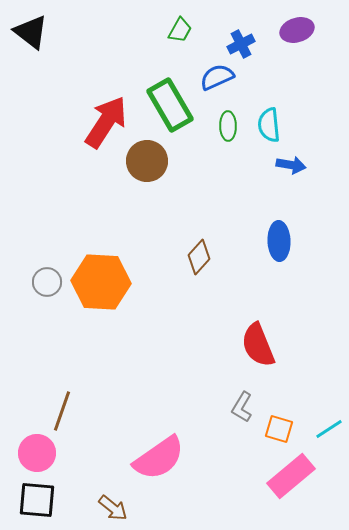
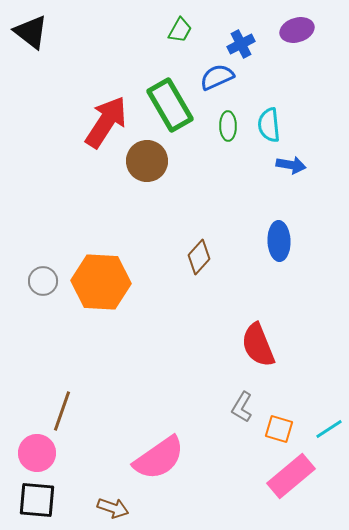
gray circle: moved 4 px left, 1 px up
brown arrow: rotated 20 degrees counterclockwise
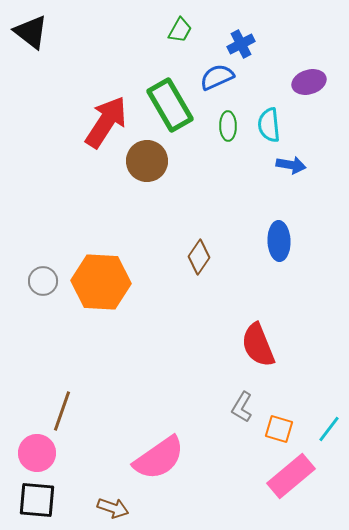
purple ellipse: moved 12 px right, 52 px down
brown diamond: rotated 8 degrees counterclockwise
cyan line: rotated 20 degrees counterclockwise
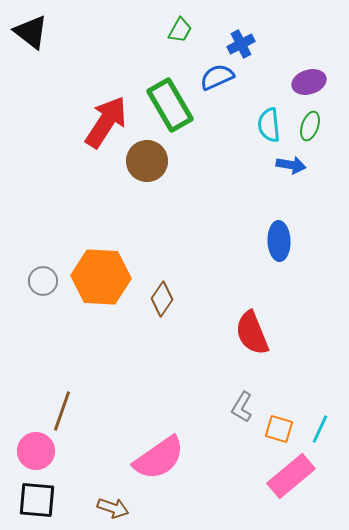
green ellipse: moved 82 px right; rotated 20 degrees clockwise
brown diamond: moved 37 px left, 42 px down
orange hexagon: moved 5 px up
red semicircle: moved 6 px left, 12 px up
cyan line: moved 9 px left; rotated 12 degrees counterclockwise
pink circle: moved 1 px left, 2 px up
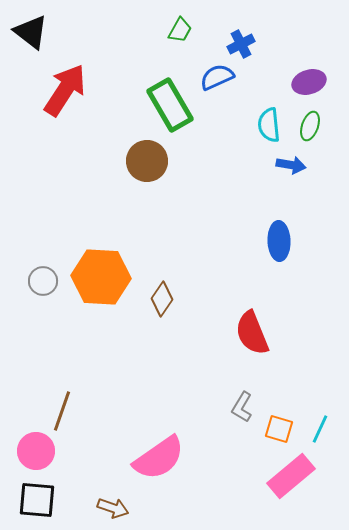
red arrow: moved 41 px left, 32 px up
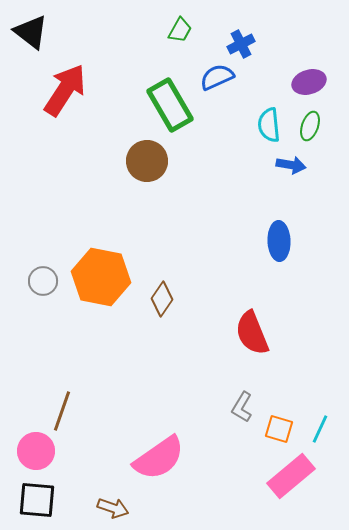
orange hexagon: rotated 8 degrees clockwise
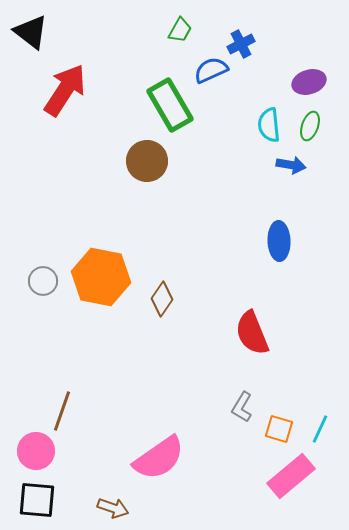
blue semicircle: moved 6 px left, 7 px up
